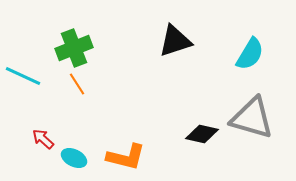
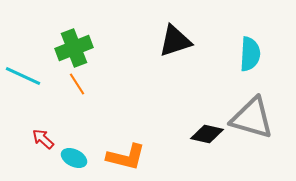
cyan semicircle: rotated 28 degrees counterclockwise
black diamond: moved 5 px right
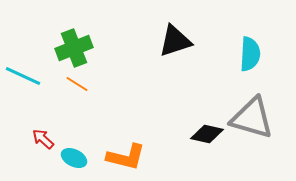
orange line: rotated 25 degrees counterclockwise
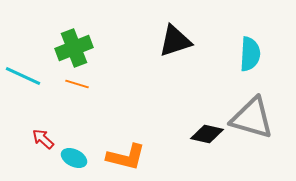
orange line: rotated 15 degrees counterclockwise
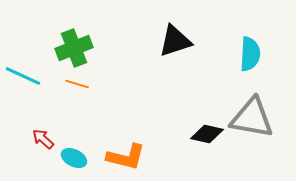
gray triangle: rotated 6 degrees counterclockwise
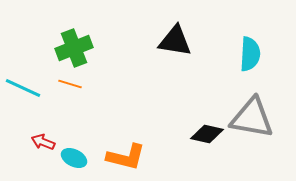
black triangle: rotated 27 degrees clockwise
cyan line: moved 12 px down
orange line: moved 7 px left
red arrow: moved 3 px down; rotated 20 degrees counterclockwise
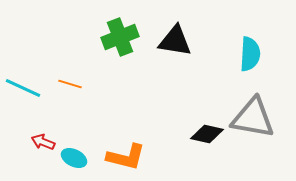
green cross: moved 46 px right, 11 px up
gray triangle: moved 1 px right
